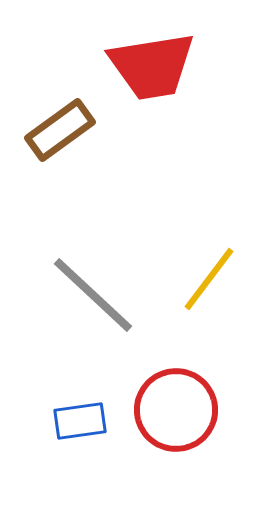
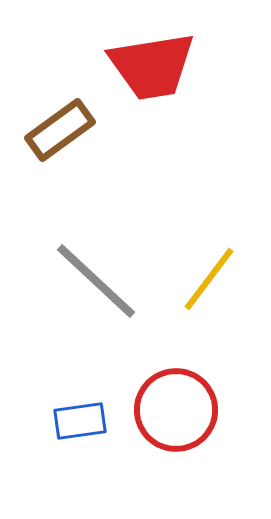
gray line: moved 3 px right, 14 px up
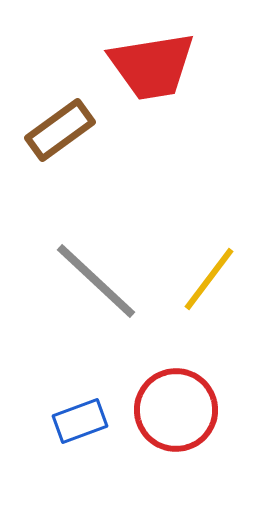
blue rectangle: rotated 12 degrees counterclockwise
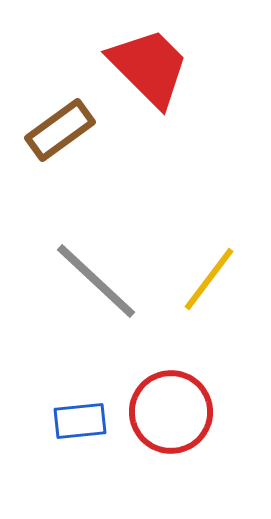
red trapezoid: moved 3 px left, 1 px down; rotated 126 degrees counterclockwise
red circle: moved 5 px left, 2 px down
blue rectangle: rotated 14 degrees clockwise
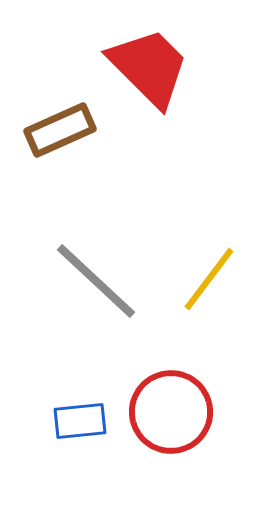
brown rectangle: rotated 12 degrees clockwise
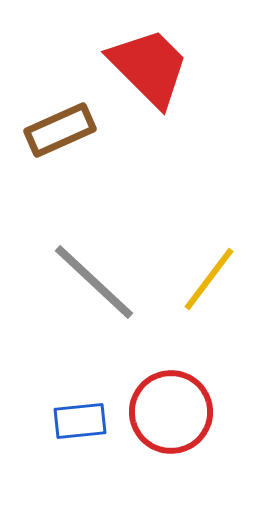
gray line: moved 2 px left, 1 px down
